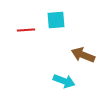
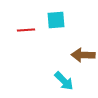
brown arrow: rotated 20 degrees counterclockwise
cyan arrow: rotated 25 degrees clockwise
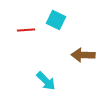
cyan square: rotated 30 degrees clockwise
cyan arrow: moved 18 px left
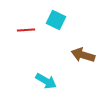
brown arrow: rotated 15 degrees clockwise
cyan arrow: rotated 15 degrees counterclockwise
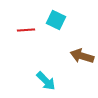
brown arrow: moved 1 px left, 1 px down
cyan arrow: rotated 15 degrees clockwise
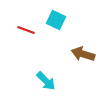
red line: rotated 24 degrees clockwise
brown arrow: moved 1 px right, 2 px up
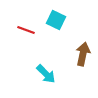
brown arrow: rotated 85 degrees clockwise
cyan arrow: moved 7 px up
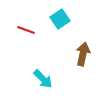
cyan square: moved 4 px right, 1 px up; rotated 30 degrees clockwise
cyan arrow: moved 3 px left, 5 px down
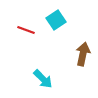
cyan square: moved 4 px left, 1 px down
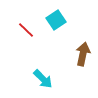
red line: rotated 24 degrees clockwise
